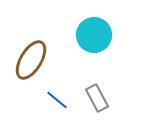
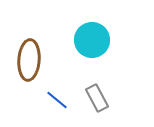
cyan circle: moved 2 px left, 5 px down
brown ellipse: moved 2 px left; rotated 27 degrees counterclockwise
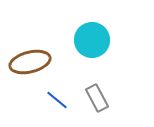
brown ellipse: moved 1 px right, 2 px down; rotated 72 degrees clockwise
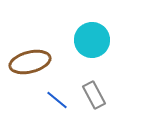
gray rectangle: moved 3 px left, 3 px up
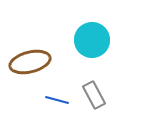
blue line: rotated 25 degrees counterclockwise
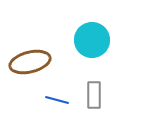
gray rectangle: rotated 28 degrees clockwise
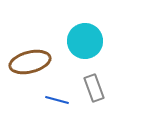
cyan circle: moved 7 px left, 1 px down
gray rectangle: moved 7 px up; rotated 20 degrees counterclockwise
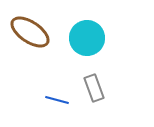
cyan circle: moved 2 px right, 3 px up
brown ellipse: moved 30 px up; rotated 48 degrees clockwise
